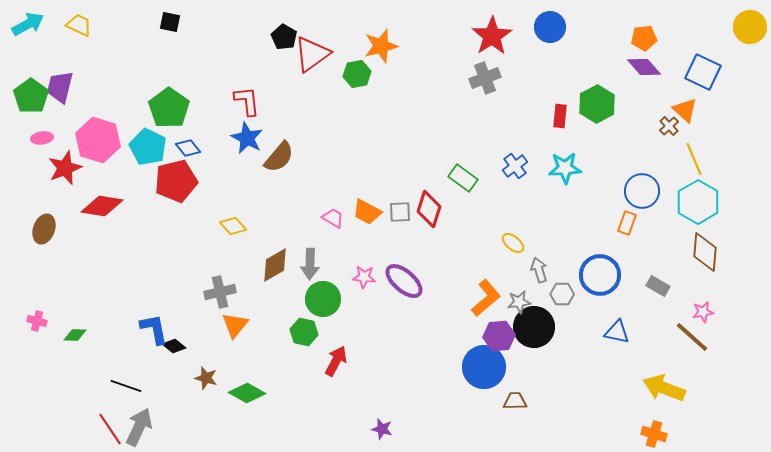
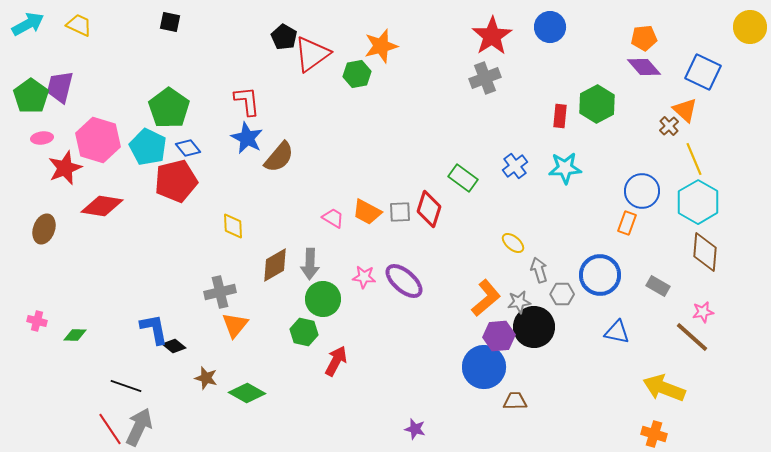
yellow diamond at (233, 226): rotated 40 degrees clockwise
purple star at (382, 429): moved 33 px right
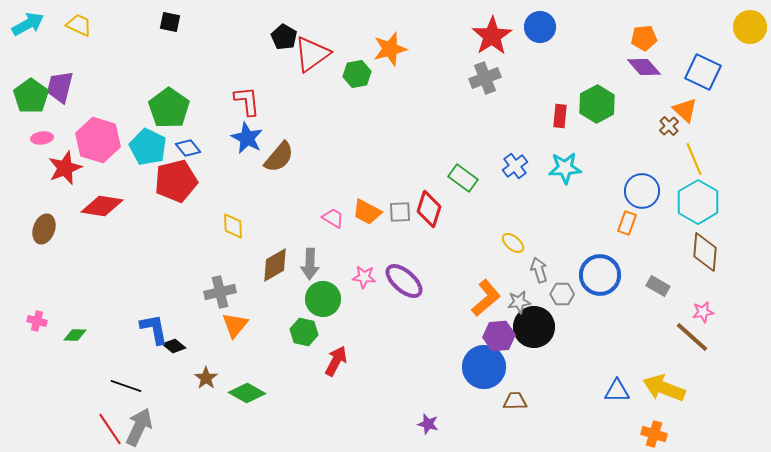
blue circle at (550, 27): moved 10 px left
orange star at (381, 46): moved 9 px right, 3 px down
blue triangle at (617, 332): moved 59 px down; rotated 12 degrees counterclockwise
brown star at (206, 378): rotated 20 degrees clockwise
purple star at (415, 429): moved 13 px right, 5 px up
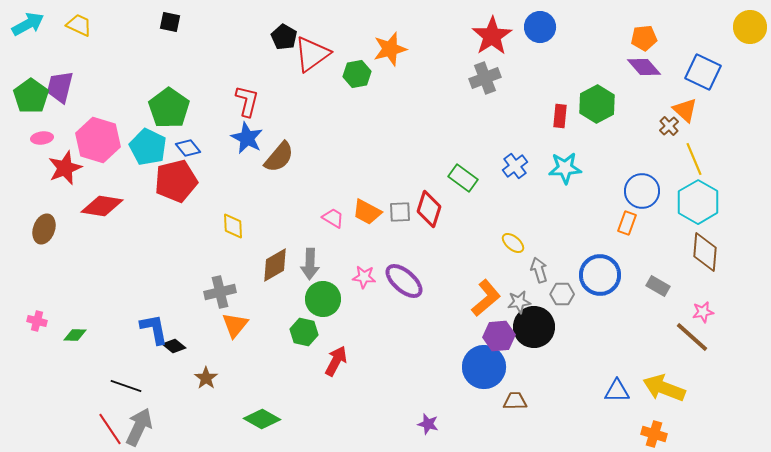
red L-shape at (247, 101): rotated 20 degrees clockwise
green diamond at (247, 393): moved 15 px right, 26 px down
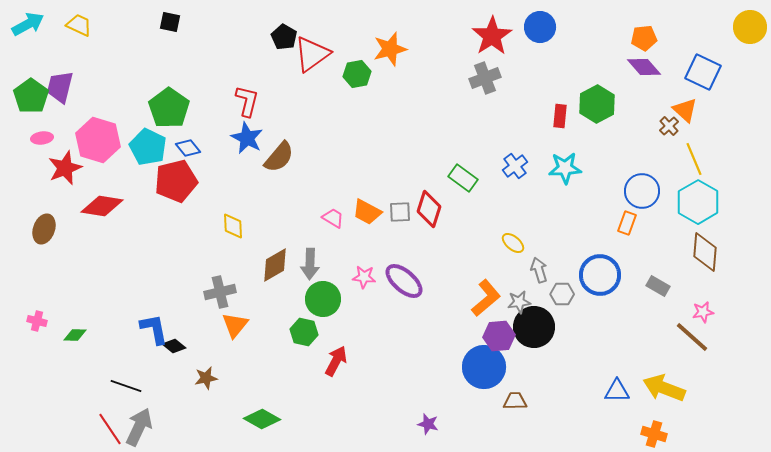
brown star at (206, 378): rotated 25 degrees clockwise
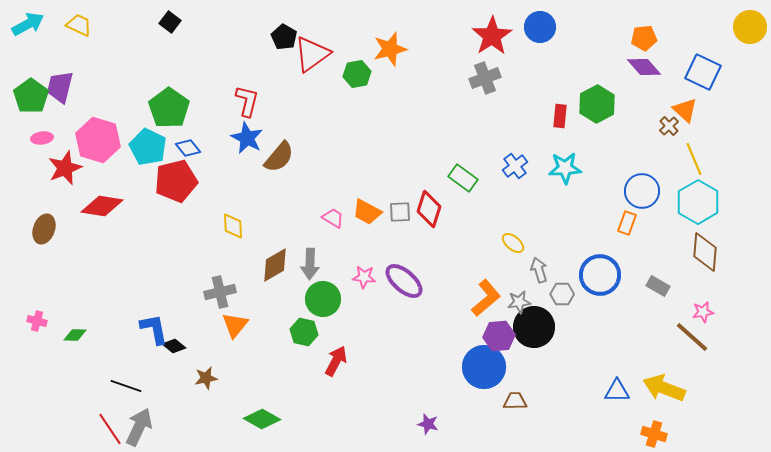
black square at (170, 22): rotated 25 degrees clockwise
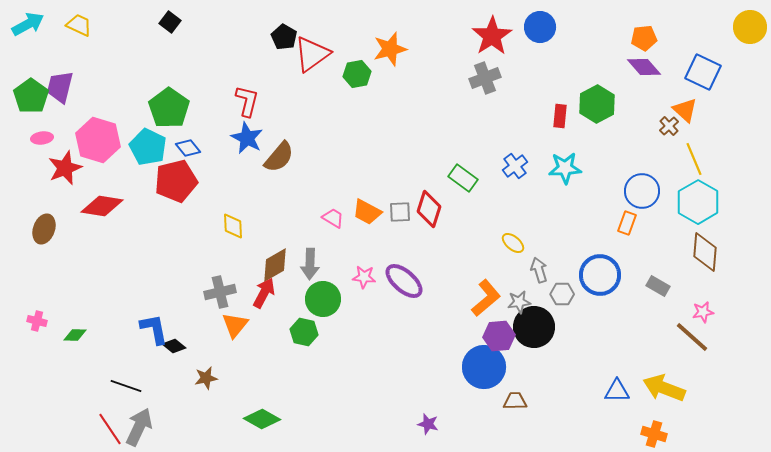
red arrow at (336, 361): moved 72 px left, 68 px up
